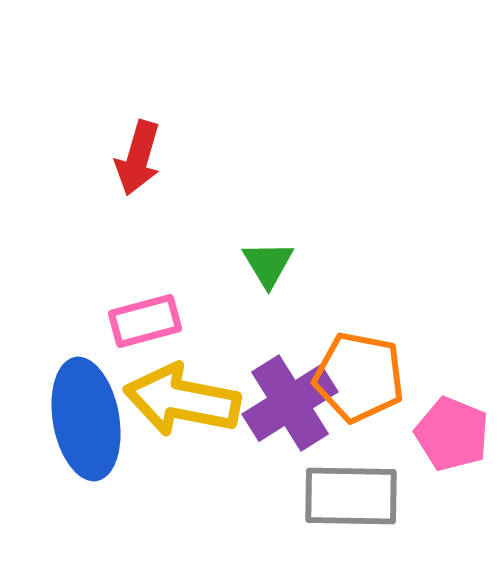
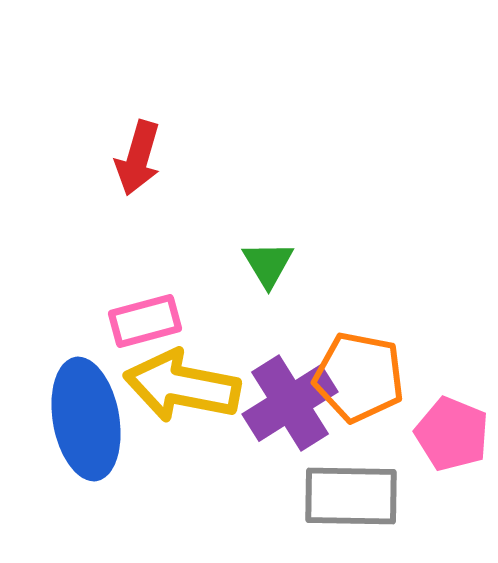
yellow arrow: moved 14 px up
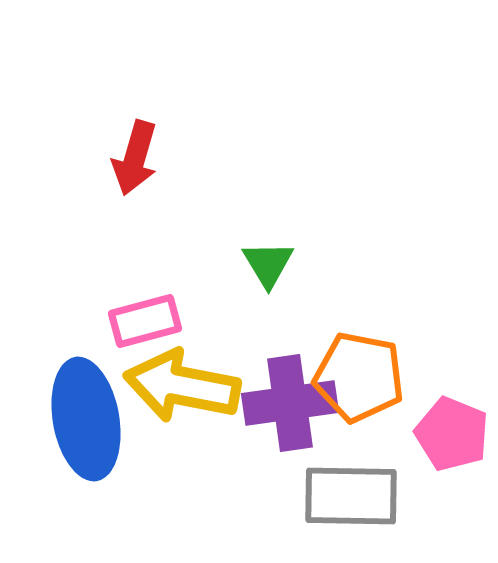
red arrow: moved 3 px left
purple cross: rotated 24 degrees clockwise
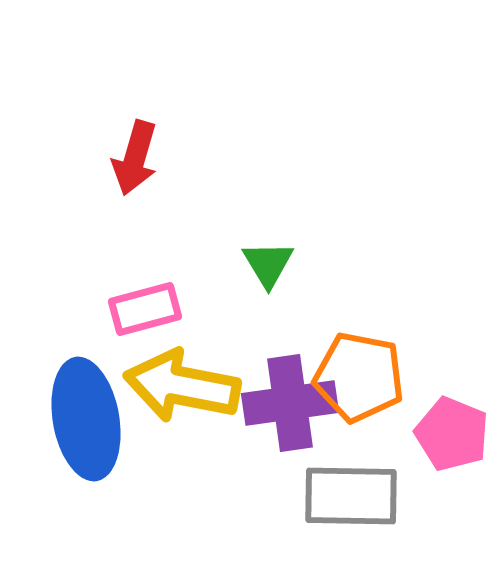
pink rectangle: moved 12 px up
